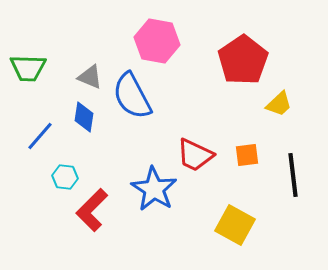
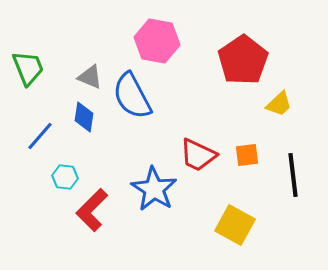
green trapezoid: rotated 114 degrees counterclockwise
red trapezoid: moved 3 px right
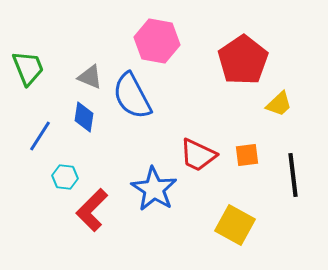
blue line: rotated 8 degrees counterclockwise
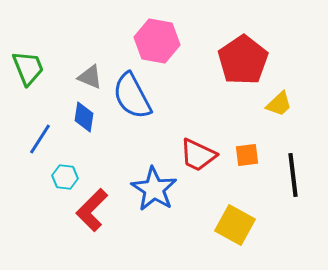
blue line: moved 3 px down
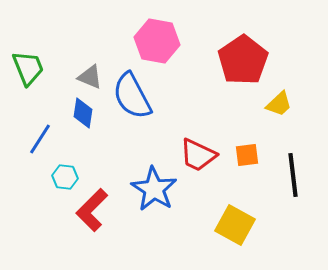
blue diamond: moved 1 px left, 4 px up
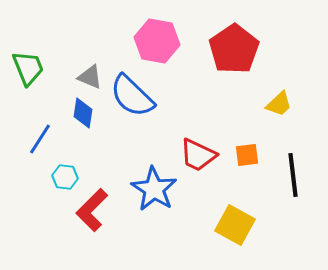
red pentagon: moved 9 px left, 11 px up
blue semicircle: rotated 18 degrees counterclockwise
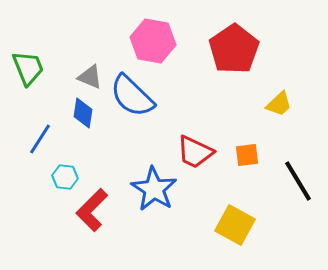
pink hexagon: moved 4 px left
red trapezoid: moved 3 px left, 3 px up
black line: moved 5 px right, 6 px down; rotated 24 degrees counterclockwise
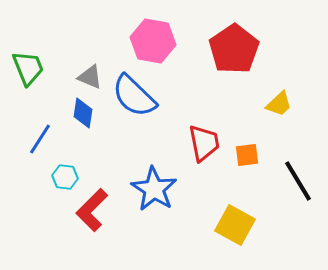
blue semicircle: moved 2 px right
red trapezoid: moved 9 px right, 9 px up; rotated 126 degrees counterclockwise
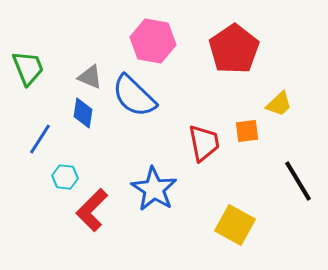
orange square: moved 24 px up
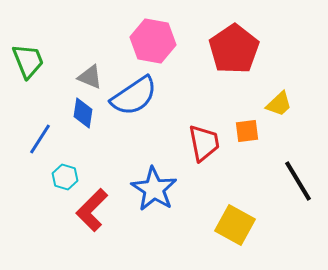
green trapezoid: moved 7 px up
blue semicircle: rotated 78 degrees counterclockwise
cyan hexagon: rotated 10 degrees clockwise
